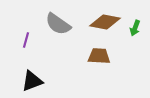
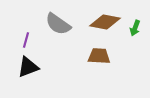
black triangle: moved 4 px left, 14 px up
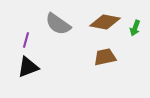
brown trapezoid: moved 6 px right, 1 px down; rotated 15 degrees counterclockwise
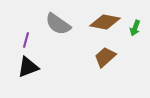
brown trapezoid: rotated 30 degrees counterclockwise
